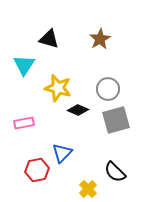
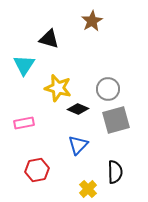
brown star: moved 8 px left, 18 px up
black diamond: moved 1 px up
blue triangle: moved 16 px right, 8 px up
black semicircle: rotated 135 degrees counterclockwise
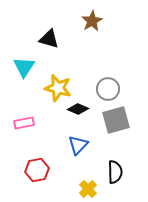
cyan triangle: moved 2 px down
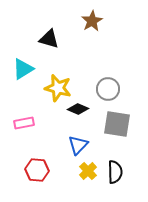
cyan triangle: moved 1 px left, 2 px down; rotated 25 degrees clockwise
gray square: moved 1 px right, 4 px down; rotated 24 degrees clockwise
red hexagon: rotated 15 degrees clockwise
yellow cross: moved 18 px up
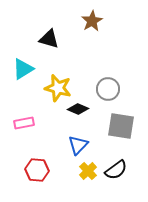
gray square: moved 4 px right, 2 px down
black semicircle: moved 1 px right, 2 px up; rotated 55 degrees clockwise
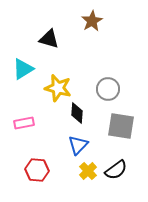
black diamond: moved 1 px left, 4 px down; rotated 70 degrees clockwise
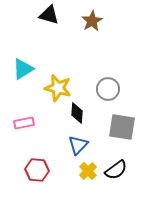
black triangle: moved 24 px up
gray square: moved 1 px right, 1 px down
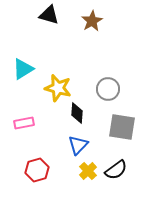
red hexagon: rotated 20 degrees counterclockwise
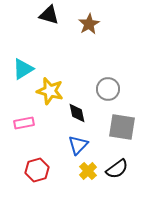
brown star: moved 3 px left, 3 px down
yellow star: moved 8 px left, 3 px down
black diamond: rotated 15 degrees counterclockwise
black semicircle: moved 1 px right, 1 px up
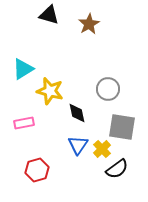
blue triangle: rotated 10 degrees counterclockwise
yellow cross: moved 14 px right, 22 px up
